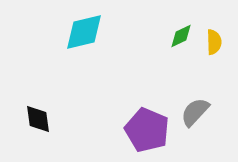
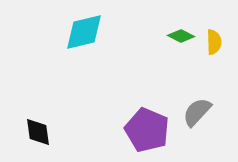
green diamond: rotated 52 degrees clockwise
gray semicircle: moved 2 px right
black diamond: moved 13 px down
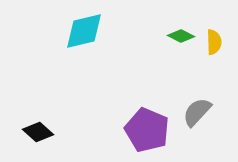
cyan diamond: moved 1 px up
black diamond: rotated 40 degrees counterclockwise
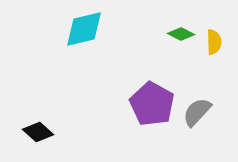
cyan diamond: moved 2 px up
green diamond: moved 2 px up
purple pentagon: moved 5 px right, 26 px up; rotated 6 degrees clockwise
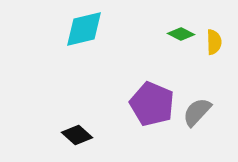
purple pentagon: rotated 6 degrees counterclockwise
black diamond: moved 39 px right, 3 px down
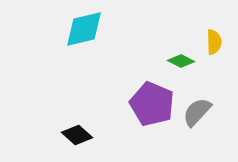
green diamond: moved 27 px down
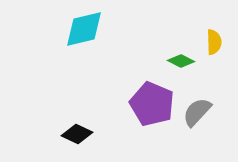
black diamond: moved 1 px up; rotated 16 degrees counterclockwise
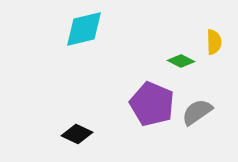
gray semicircle: rotated 12 degrees clockwise
